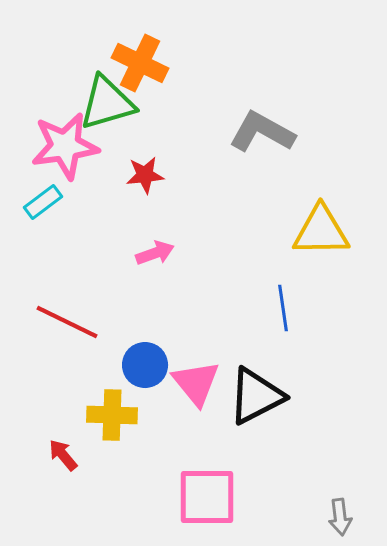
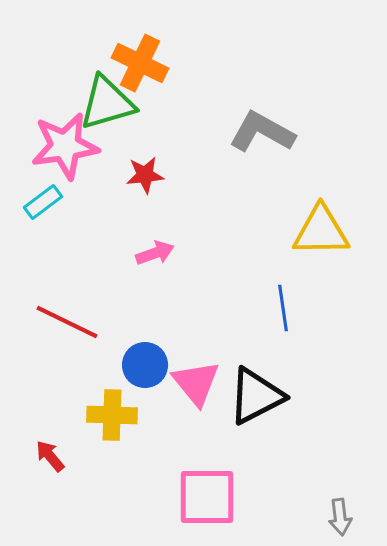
red arrow: moved 13 px left, 1 px down
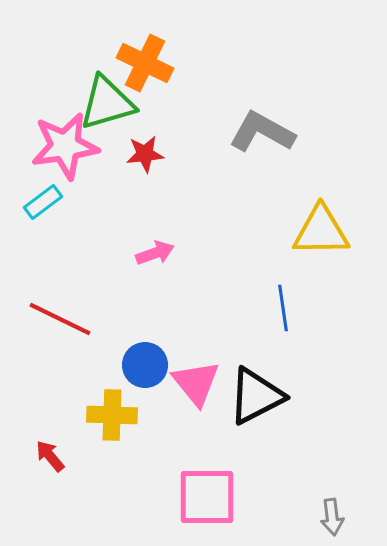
orange cross: moved 5 px right
red star: moved 21 px up
red line: moved 7 px left, 3 px up
gray arrow: moved 8 px left
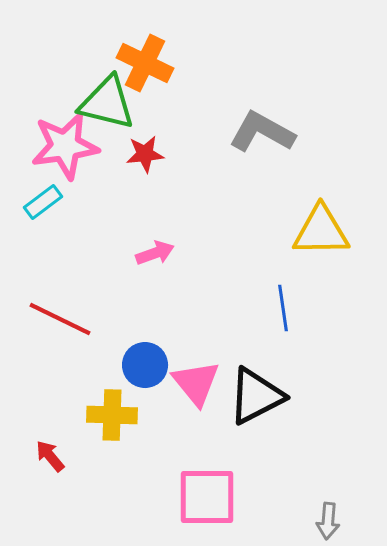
green triangle: rotated 30 degrees clockwise
gray arrow: moved 4 px left, 4 px down; rotated 12 degrees clockwise
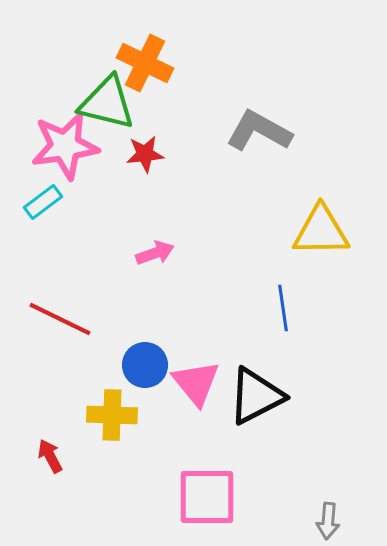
gray L-shape: moved 3 px left, 1 px up
red arrow: rotated 12 degrees clockwise
